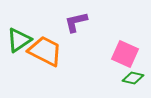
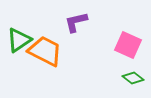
pink square: moved 3 px right, 9 px up
green diamond: rotated 25 degrees clockwise
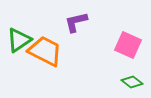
green diamond: moved 1 px left, 4 px down
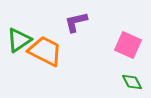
green diamond: rotated 25 degrees clockwise
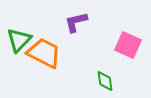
green triangle: rotated 12 degrees counterclockwise
orange trapezoid: moved 1 px left, 2 px down
green diamond: moved 27 px left, 1 px up; rotated 20 degrees clockwise
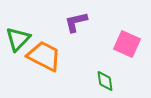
green triangle: moved 1 px left, 1 px up
pink square: moved 1 px left, 1 px up
orange trapezoid: moved 3 px down
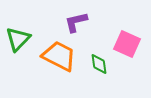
orange trapezoid: moved 15 px right
green diamond: moved 6 px left, 17 px up
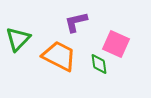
pink square: moved 11 px left
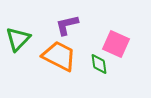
purple L-shape: moved 9 px left, 3 px down
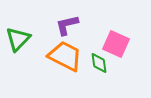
orange trapezoid: moved 6 px right
green diamond: moved 1 px up
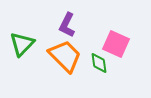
purple L-shape: rotated 50 degrees counterclockwise
green triangle: moved 4 px right, 5 px down
orange trapezoid: rotated 18 degrees clockwise
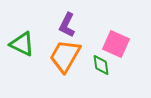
green triangle: rotated 48 degrees counterclockwise
orange trapezoid: rotated 105 degrees counterclockwise
green diamond: moved 2 px right, 2 px down
